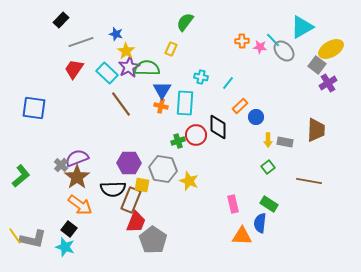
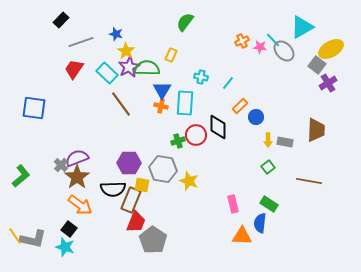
orange cross at (242, 41): rotated 24 degrees counterclockwise
yellow rectangle at (171, 49): moved 6 px down
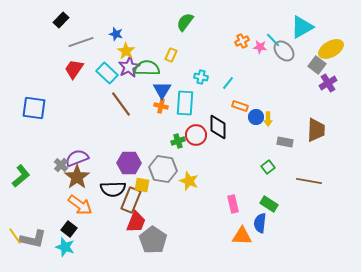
orange rectangle at (240, 106): rotated 63 degrees clockwise
yellow arrow at (268, 140): moved 21 px up
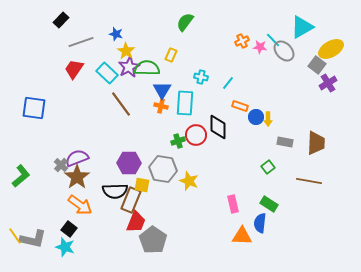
brown trapezoid at (316, 130): moved 13 px down
black semicircle at (113, 189): moved 2 px right, 2 px down
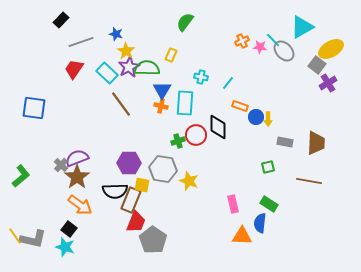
green square at (268, 167): rotated 24 degrees clockwise
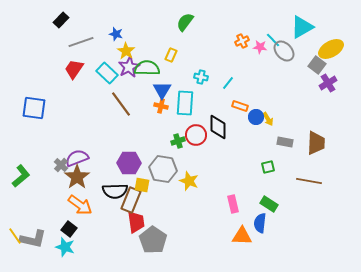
yellow arrow at (268, 119): rotated 32 degrees counterclockwise
red trapezoid at (136, 222): rotated 30 degrees counterclockwise
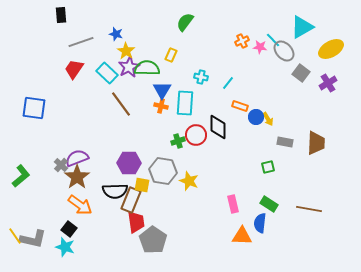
black rectangle at (61, 20): moved 5 px up; rotated 49 degrees counterclockwise
gray square at (317, 65): moved 16 px left, 8 px down
gray hexagon at (163, 169): moved 2 px down
brown line at (309, 181): moved 28 px down
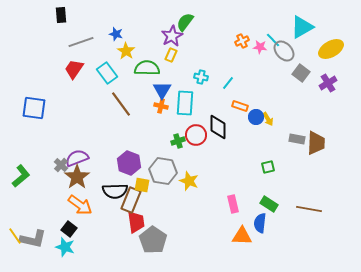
purple star at (129, 67): moved 43 px right, 31 px up
cyan rectangle at (107, 73): rotated 10 degrees clockwise
gray rectangle at (285, 142): moved 12 px right, 3 px up
purple hexagon at (129, 163): rotated 20 degrees clockwise
